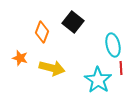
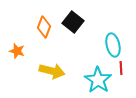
orange diamond: moved 2 px right, 5 px up
orange star: moved 3 px left, 7 px up
yellow arrow: moved 3 px down
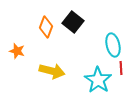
orange diamond: moved 2 px right
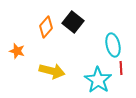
orange diamond: rotated 20 degrees clockwise
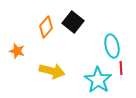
cyan ellipse: moved 1 px left, 1 px down
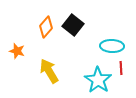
black square: moved 3 px down
cyan ellipse: rotated 75 degrees counterclockwise
yellow arrow: moved 3 px left; rotated 135 degrees counterclockwise
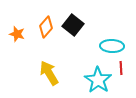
orange star: moved 17 px up
yellow arrow: moved 2 px down
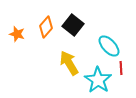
cyan ellipse: moved 3 px left; rotated 45 degrees clockwise
yellow arrow: moved 20 px right, 10 px up
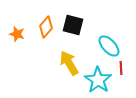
black square: rotated 25 degrees counterclockwise
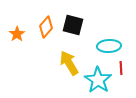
orange star: rotated 21 degrees clockwise
cyan ellipse: rotated 50 degrees counterclockwise
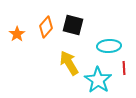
red line: moved 3 px right
